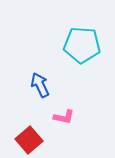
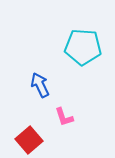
cyan pentagon: moved 1 px right, 2 px down
pink L-shape: rotated 60 degrees clockwise
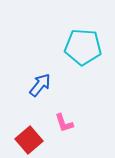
blue arrow: rotated 65 degrees clockwise
pink L-shape: moved 6 px down
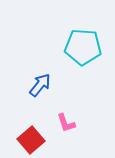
pink L-shape: moved 2 px right
red square: moved 2 px right
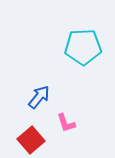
cyan pentagon: rotated 6 degrees counterclockwise
blue arrow: moved 1 px left, 12 px down
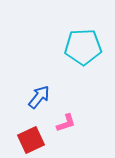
pink L-shape: rotated 90 degrees counterclockwise
red square: rotated 16 degrees clockwise
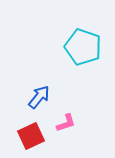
cyan pentagon: rotated 21 degrees clockwise
red square: moved 4 px up
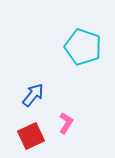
blue arrow: moved 6 px left, 2 px up
pink L-shape: rotated 40 degrees counterclockwise
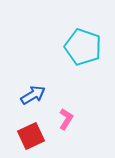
blue arrow: rotated 20 degrees clockwise
pink L-shape: moved 4 px up
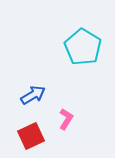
cyan pentagon: rotated 12 degrees clockwise
